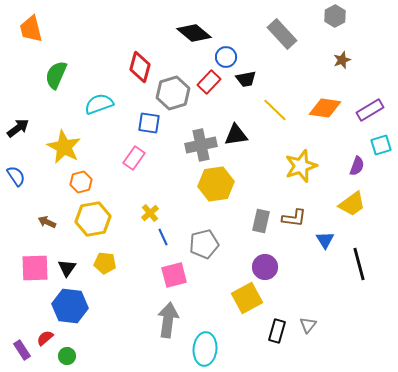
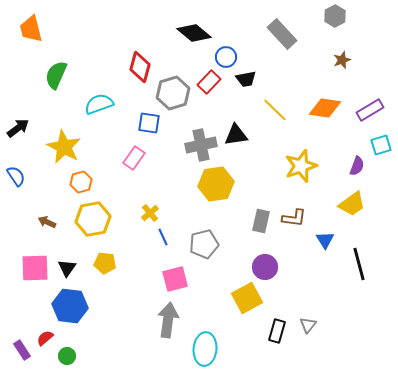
pink square at (174, 275): moved 1 px right, 4 px down
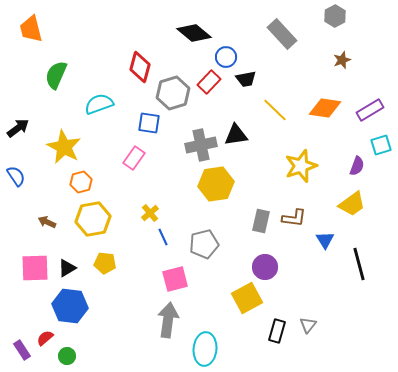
black triangle at (67, 268): rotated 24 degrees clockwise
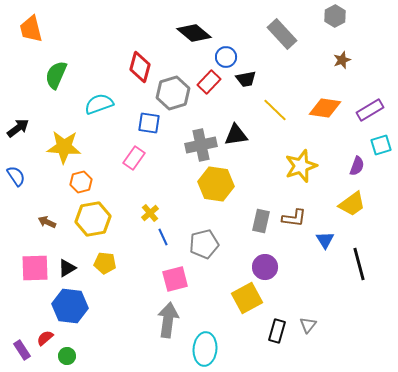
yellow star at (64, 147): rotated 24 degrees counterclockwise
yellow hexagon at (216, 184): rotated 16 degrees clockwise
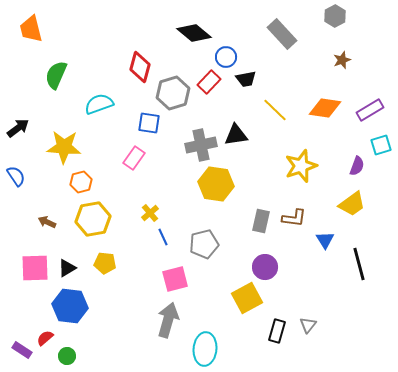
gray arrow at (168, 320): rotated 8 degrees clockwise
purple rectangle at (22, 350): rotated 24 degrees counterclockwise
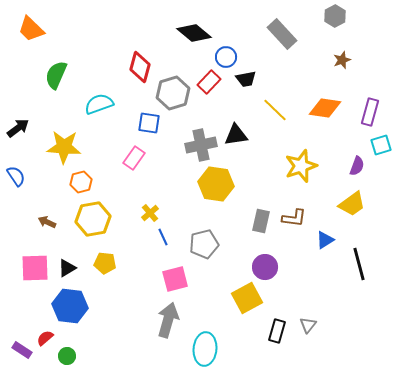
orange trapezoid at (31, 29): rotated 32 degrees counterclockwise
purple rectangle at (370, 110): moved 2 px down; rotated 44 degrees counterclockwise
blue triangle at (325, 240): rotated 30 degrees clockwise
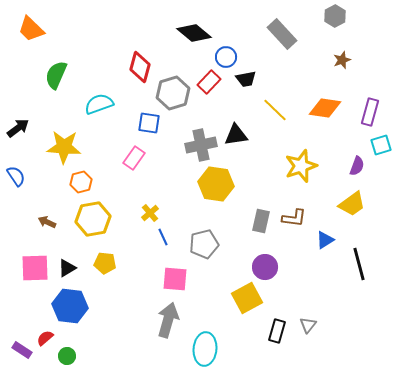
pink square at (175, 279): rotated 20 degrees clockwise
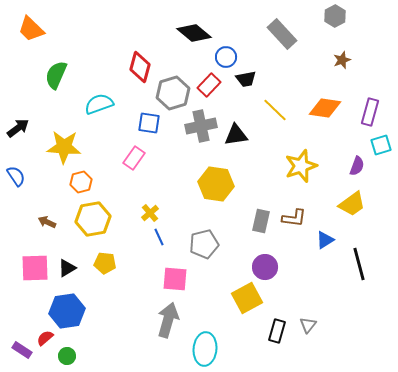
red rectangle at (209, 82): moved 3 px down
gray cross at (201, 145): moved 19 px up
blue line at (163, 237): moved 4 px left
blue hexagon at (70, 306): moved 3 px left, 5 px down; rotated 16 degrees counterclockwise
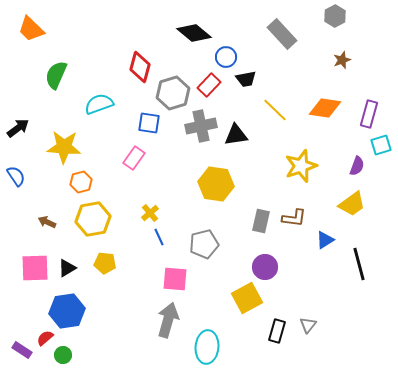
purple rectangle at (370, 112): moved 1 px left, 2 px down
cyan ellipse at (205, 349): moved 2 px right, 2 px up
green circle at (67, 356): moved 4 px left, 1 px up
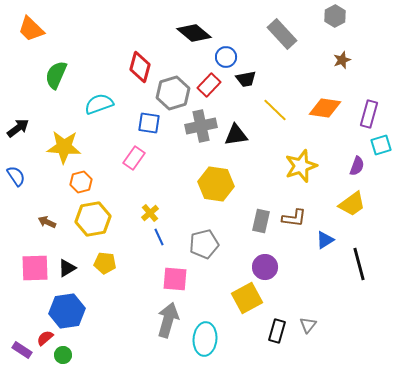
cyan ellipse at (207, 347): moved 2 px left, 8 px up
